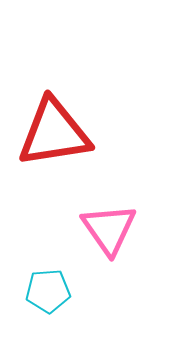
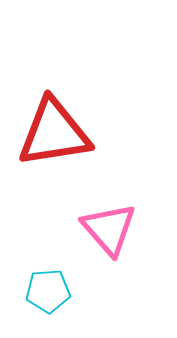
pink triangle: rotated 6 degrees counterclockwise
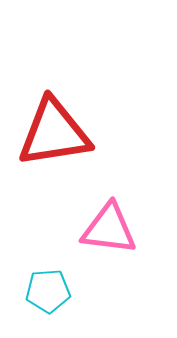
pink triangle: rotated 42 degrees counterclockwise
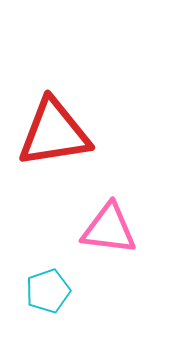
cyan pentagon: rotated 15 degrees counterclockwise
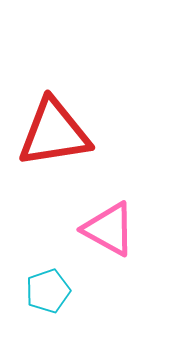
pink triangle: rotated 22 degrees clockwise
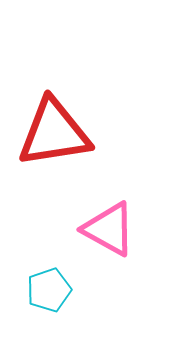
cyan pentagon: moved 1 px right, 1 px up
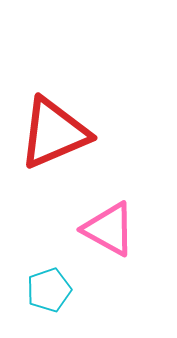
red triangle: rotated 14 degrees counterclockwise
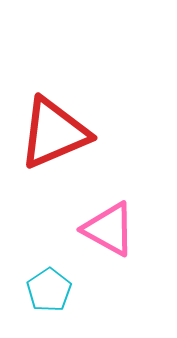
cyan pentagon: rotated 15 degrees counterclockwise
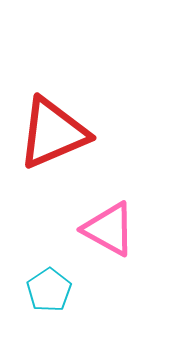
red triangle: moved 1 px left
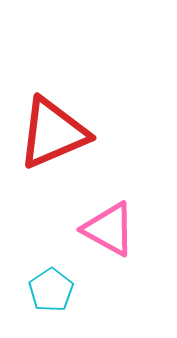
cyan pentagon: moved 2 px right
